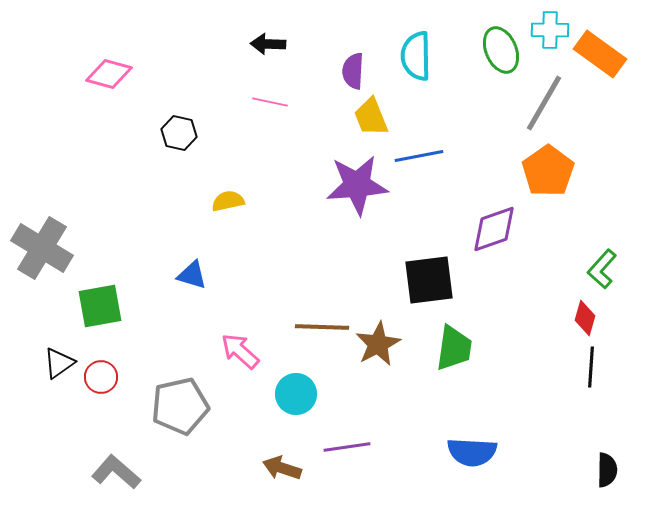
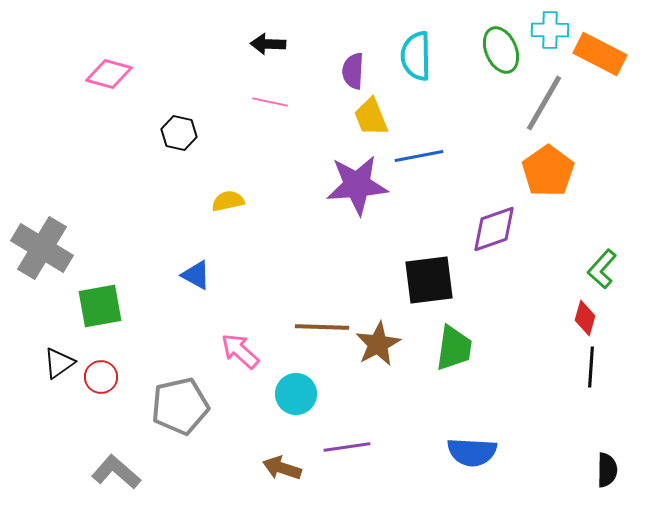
orange rectangle: rotated 9 degrees counterclockwise
blue triangle: moved 4 px right; rotated 12 degrees clockwise
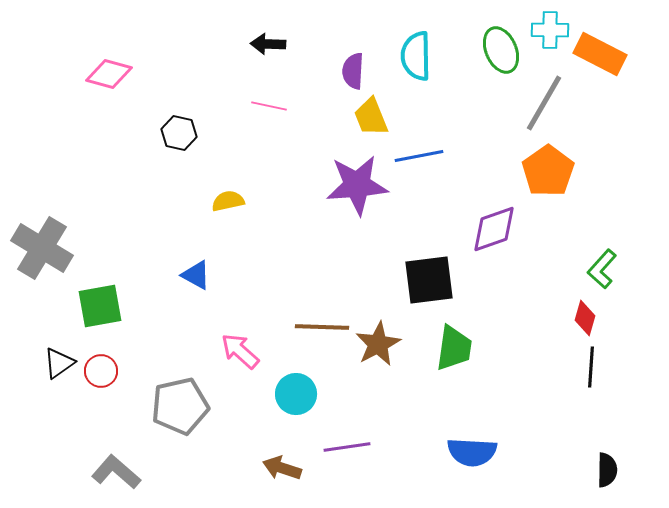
pink line: moved 1 px left, 4 px down
red circle: moved 6 px up
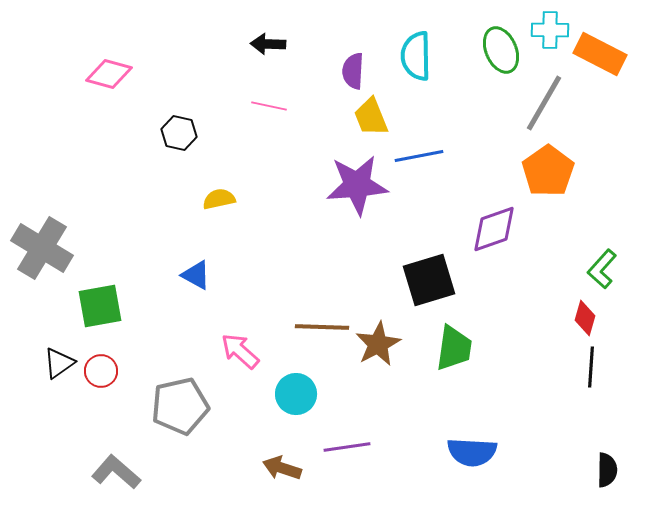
yellow semicircle: moved 9 px left, 2 px up
black square: rotated 10 degrees counterclockwise
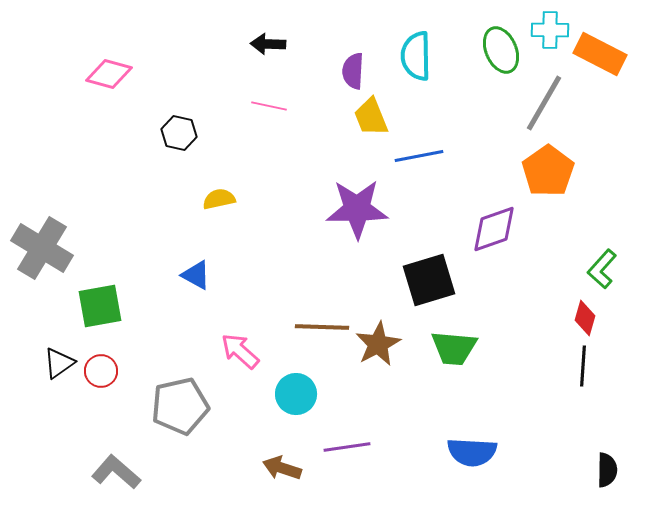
purple star: moved 24 px down; rotated 4 degrees clockwise
green trapezoid: rotated 87 degrees clockwise
black line: moved 8 px left, 1 px up
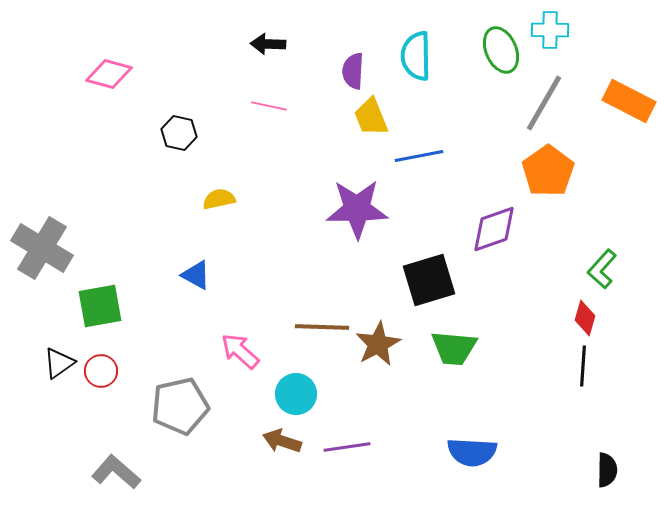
orange rectangle: moved 29 px right, 47 px down
brown arrow: moved 27 px up
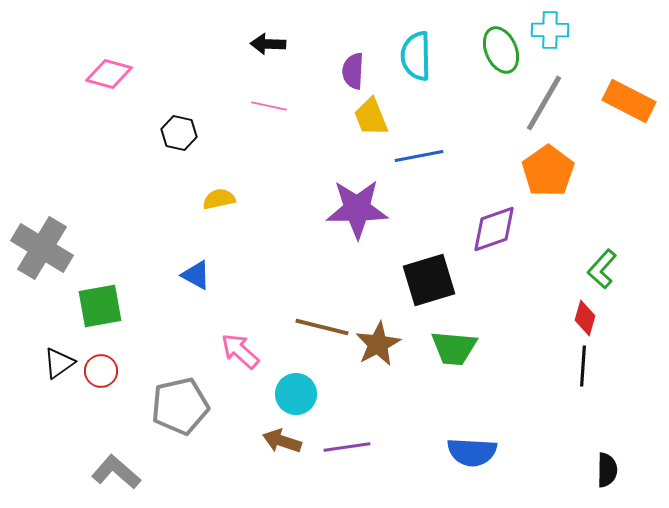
brown line: rotated 12 degrees clockwise
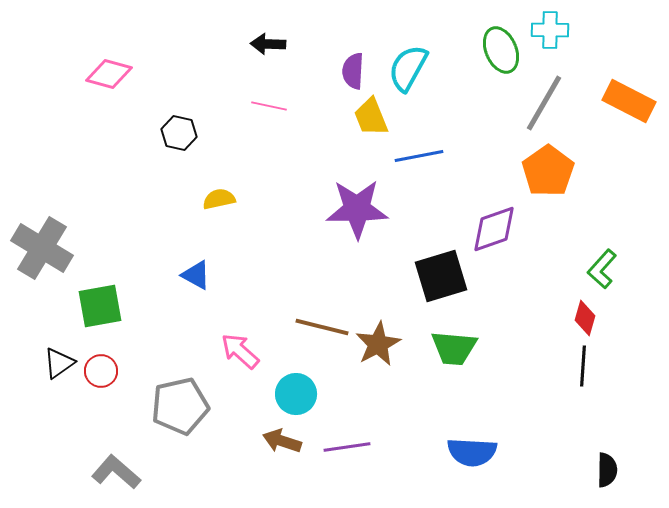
cyan semicircle: moved 8 px left, 12 px down; rotated 30 degrees clockwise
black square: moved 12 px right, 4 px up
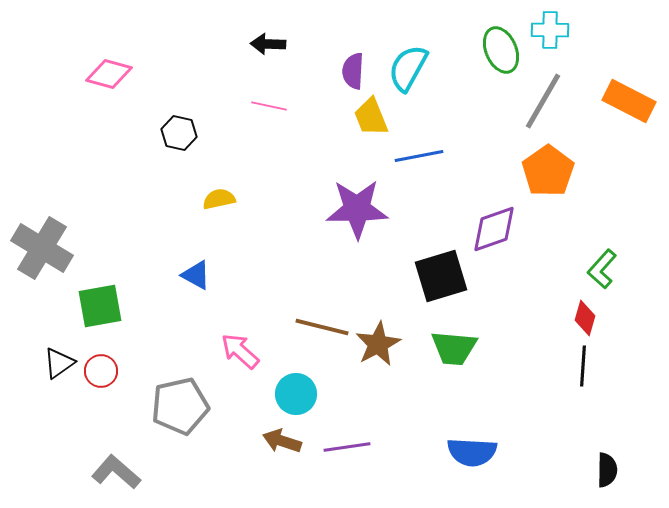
gray line: moved 1 px left, 2 px up
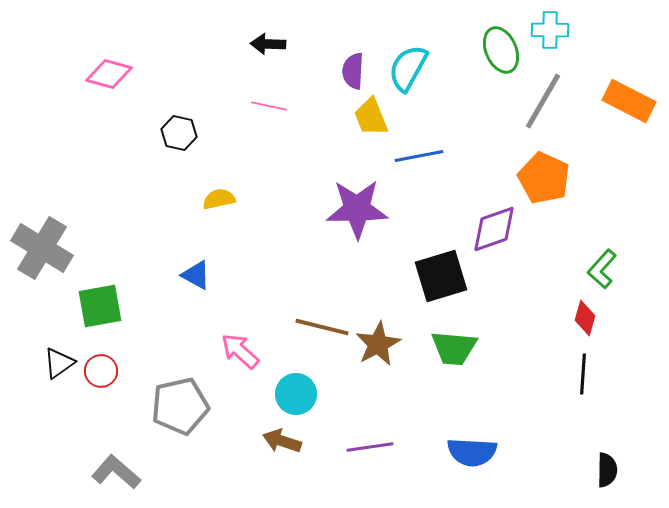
orange pentagon: moved 4 px left, 7 px down; rotated 12 degrees counterclockwise
black line: moved 8 px down
purple line: moved 23 px right
